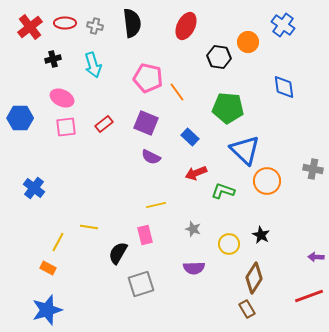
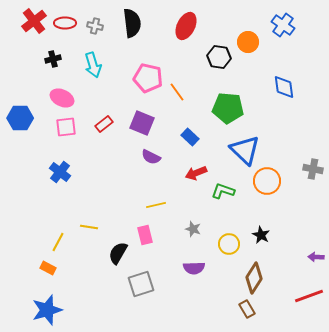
red cross at (30, 27): moved 4 px right, 6 px up
purple square at (146, 123): moved 4 px left
blue cross at (34, 188): moved 26 px right, 16 px up
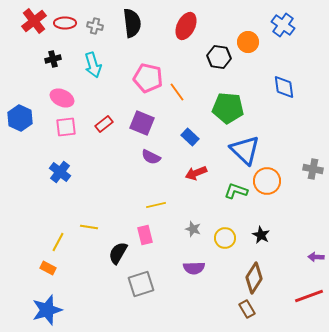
blue hexagon at (20, 118): rotated 25 degrees clockwise
green L-shape at (223, 191): moved 13 px right
yellow circle at (229, 244): moved 4 px left, 6 px up
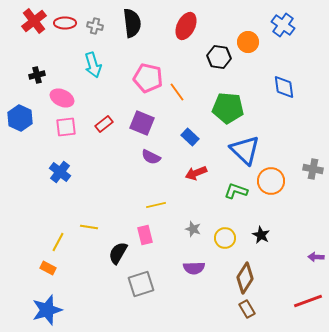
black cross at (53, 59): moved 16 px left, 16 px down
orange circle at (267, 181): moved 4 px right
brown diamond at (254, 278): moved 9 px left
red line at (309, 296): moved 1 px left, 5 px down
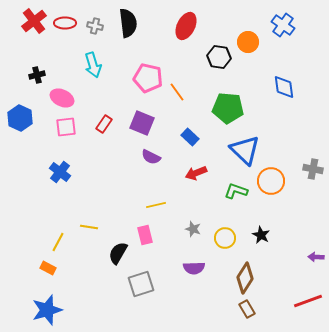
black semicircle at (132, 23): moved 4 px left
red rectangle at (104, 124): rotated 18 degrees counterclockwise
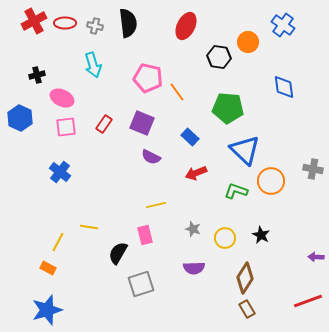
red cross at (34, 21): rotated 10 degrees clockwise
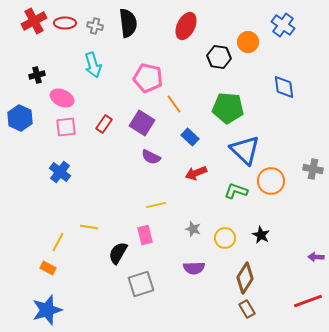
orange line at (177, 92): moved 3 px left, 12 px down
purple square at (142, 123): rotated 10 degrees clockwise
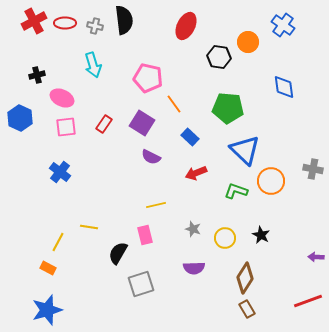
black semicircle at (128, 23): moved 4 px left, 3 px up
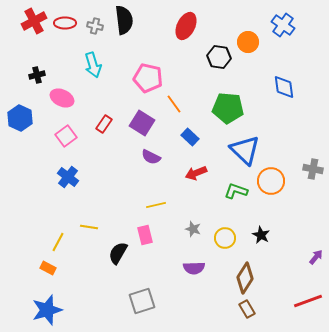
pink square at (66, 127): moved 9 px down; rotated 30 degrees counterclockwise
blue cross at (60, 172): moved 8 px right, 5 px down
purple arrow at (316, 257): rotated 126 degrees clockwise
gray square at (141, 284): moved 1 px right, 17 px down
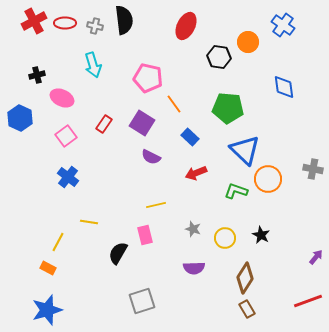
orange circle at (271, 181): moved 3 px left, 2 px up
yellow line at (89, 227): moved 5 px up
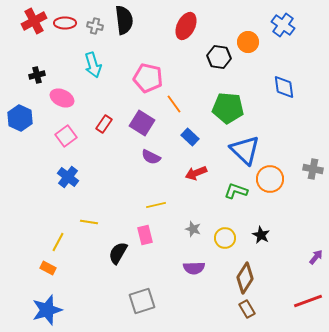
orange circle at (268, 179): moved 2 px right
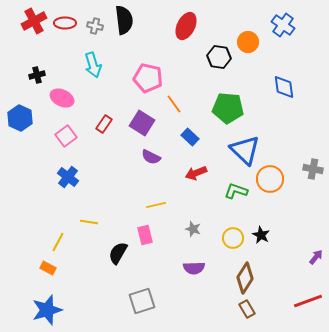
yellow circle at (225, 238): moved 8 px right
